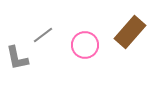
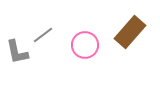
gray L-shape: moved 6 px up
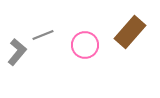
gray line: rotated 15 degrees clockwise
gray L-shape: rotated 128 degrees counterclockwise
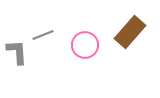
gray L-shape: rotated 44 degrees counterclockwise
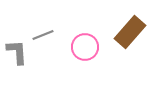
pink circle: moved 2 px down
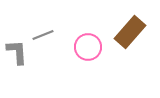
pink circle: moved 3 px right
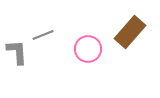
pink circle: moved 2 px down
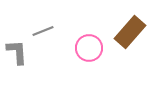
gray line: moved 4 px up
pink circle: moved 1 px right, 1 px up
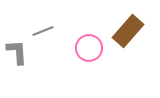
brown rectangle: moved 2 px left, 1 px up
